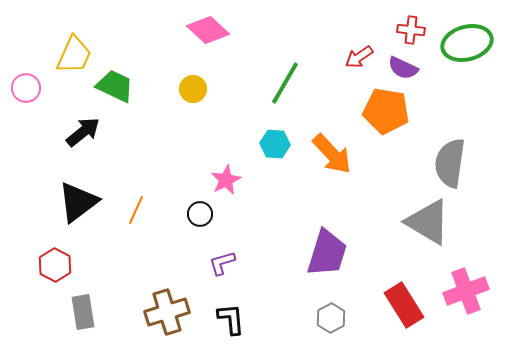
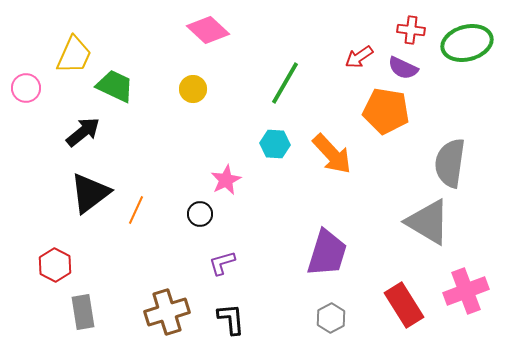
black triangle: moved 12 px right, 9 px up
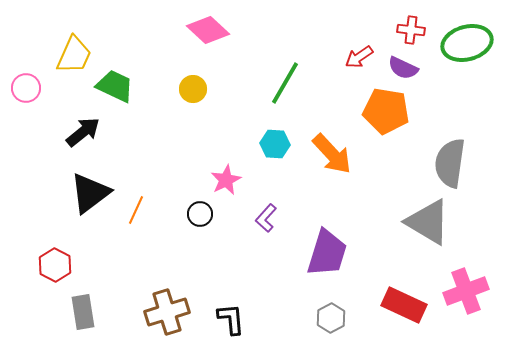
purple L-shape: moved 44 px right, 45 px up; rotated 32 degrees counterclockwise
red rectangle: rotated 33 degrees counterclockwise
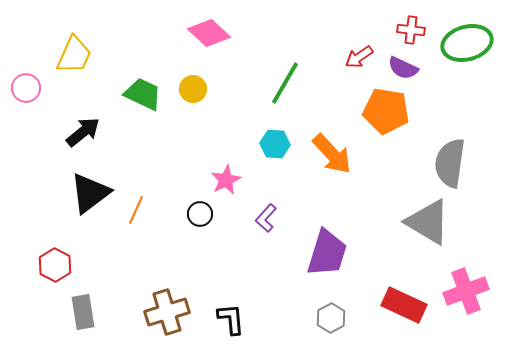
pink diamond: moved 1 px right, 3 px down
green trapezoid: moved 28 px right, 8 px down
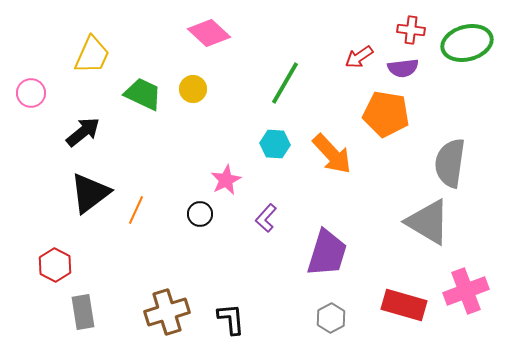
yellow trapezoid: moved 18 px right
purple semicircle: rotated 32 degrees counterclockwise
pink circle: moved 5 px right, 5 px down
orange pentagon: moved 3 px down
red rectangle: rotated 9 degrees counterclockwise
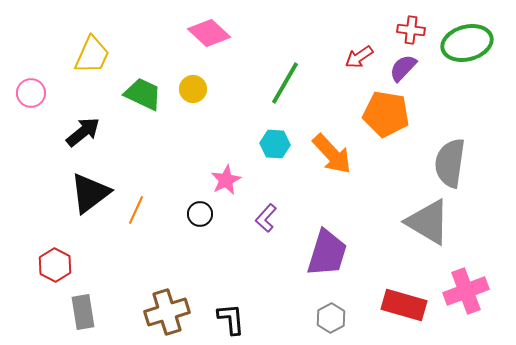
purple semicircle: rotated 140 degrees clockwise
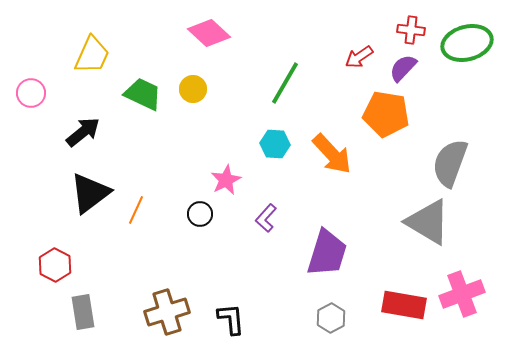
gray semicircle: rotated 12 degrees clockwise
pink cross: moved 4 px left, 3 px down
red rectangle: rotated 6 degrees counterclockwise
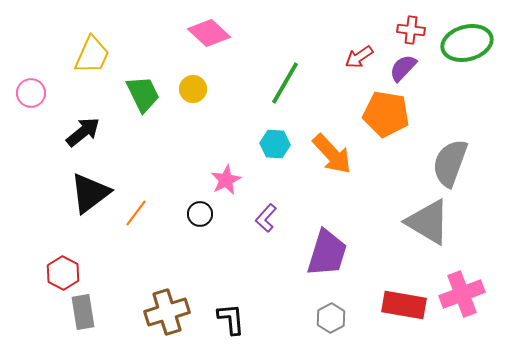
green trapezoid: rotated 39 degrees clockwise
orange line: moved 3 px down; rotated 12 degrees clockwise
red hexagon: moved 8 px right, 8 px down
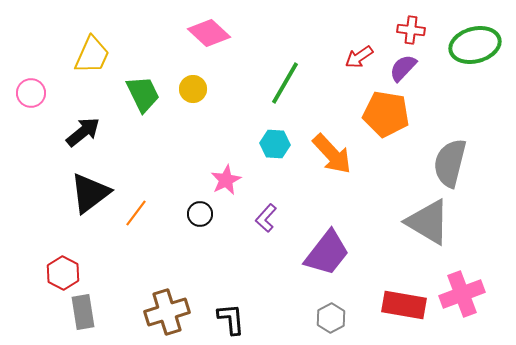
green ellipse: moved 8 px right, 2 px down
gray semicircle: rotated 6 degrees counterclockwise
purple trapezoid: rotated 21 degrees clockwise
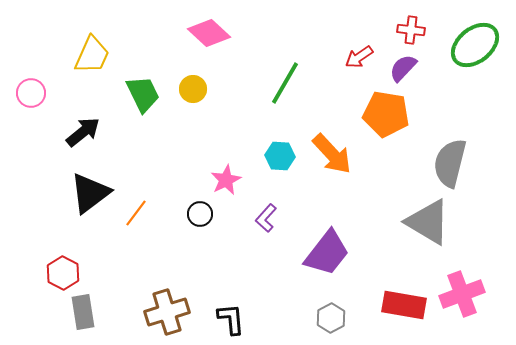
green ellipse: rotated 24 degrees counterclockwise
cyan hexagon: moved 5 px right, 12 px down
